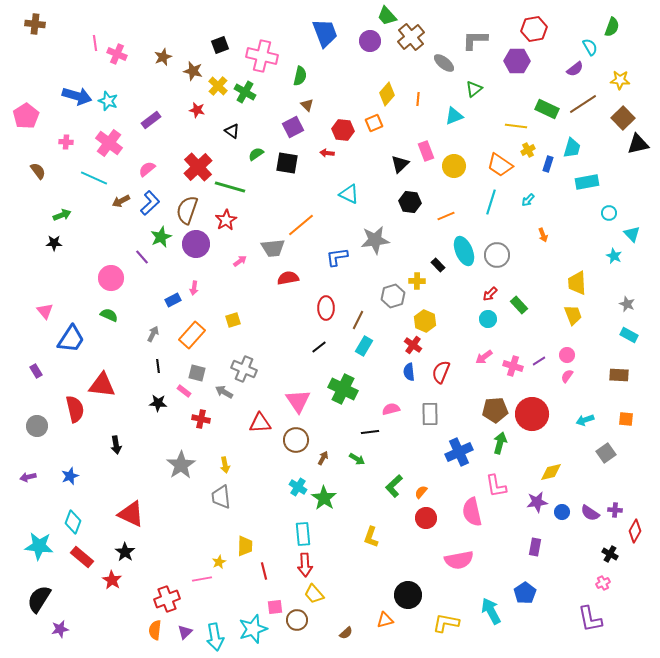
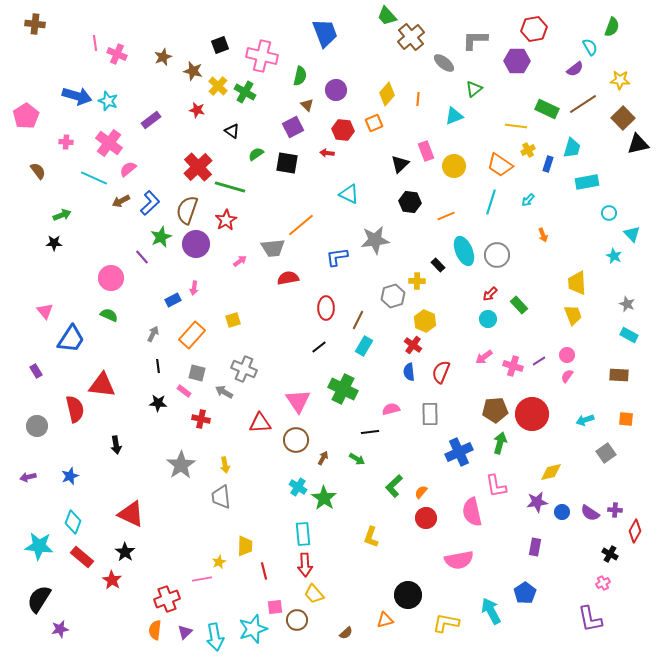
purple circle at (370, 41): moved 34 px left, 49 px down
pink semicircle at (147, 169): moved 19 px left
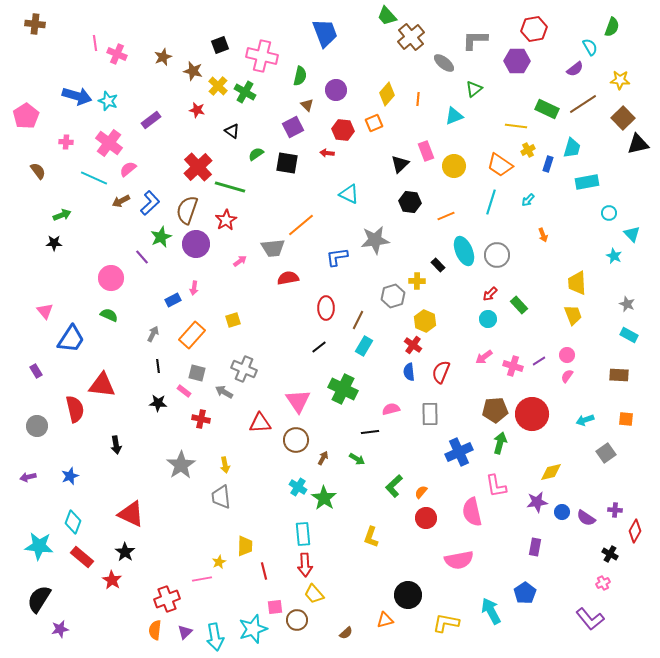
purple semicircle at (590, 513): moved 4 px left, 5 px down
purple L-shape at (590, 619): rotated 28 degrees counterclockwise
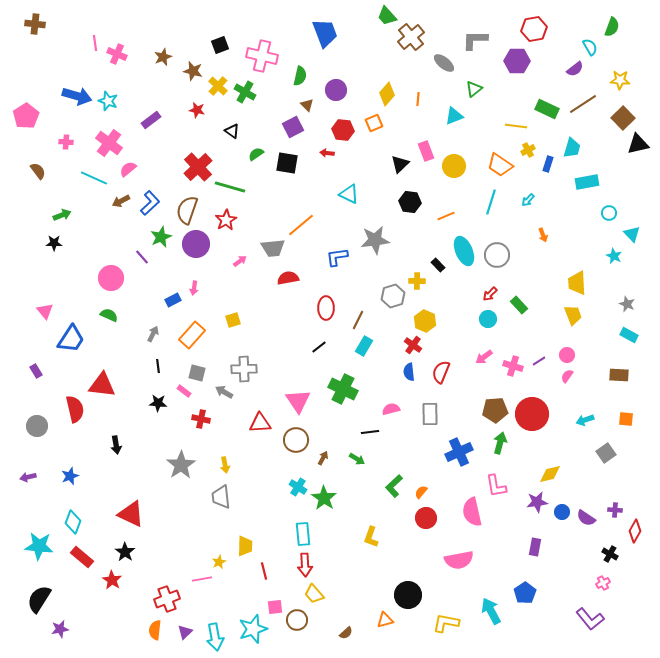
gray cross at (244, 369): rotated 25 degrees counterclockwise
yellow diamond at (551, 472): moved 1 px left, 2 px down
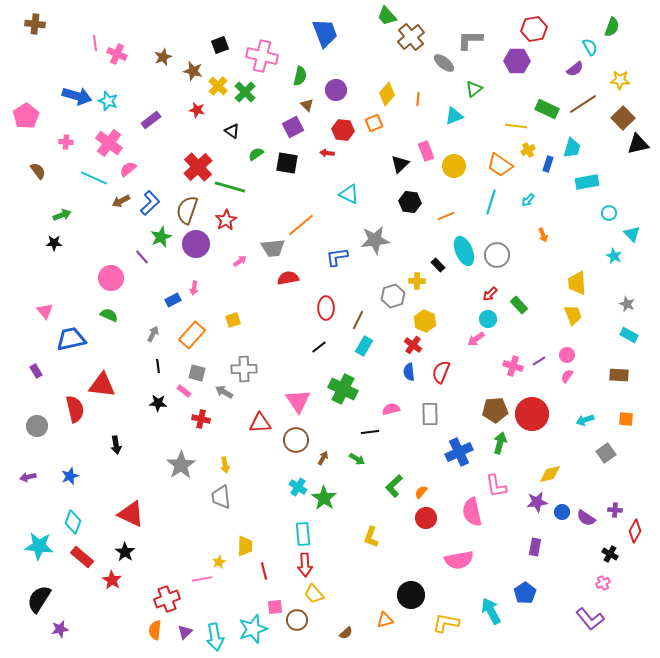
gray L-shape at (475, 40): moved 5 px left
green cross at (245, 92): rotated 15 degrees clockwise
blue trapezoid at (71, 339): rotated 136 degrees counterclockwise
pink arrow at (484, 357): moved 8 px left, 18 px up
black circle at (408, 595): moved 3 px right
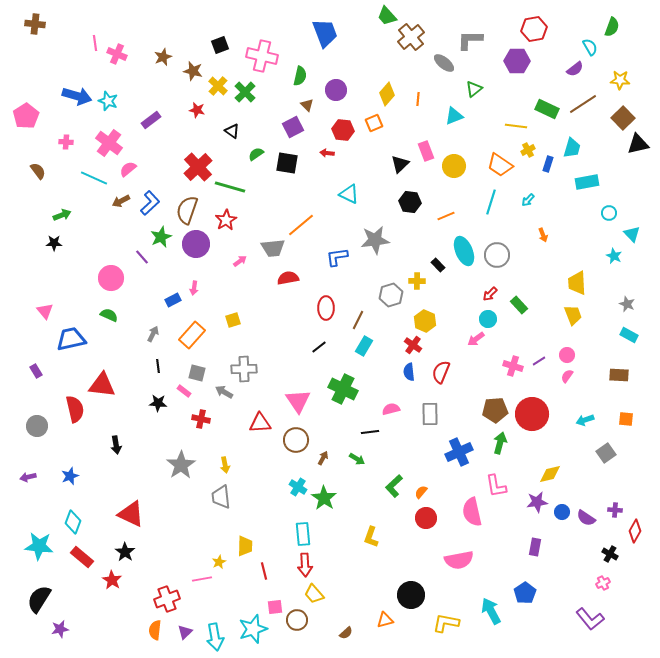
gray hexagon at (393, 296): moved 2 px left, 1 px up
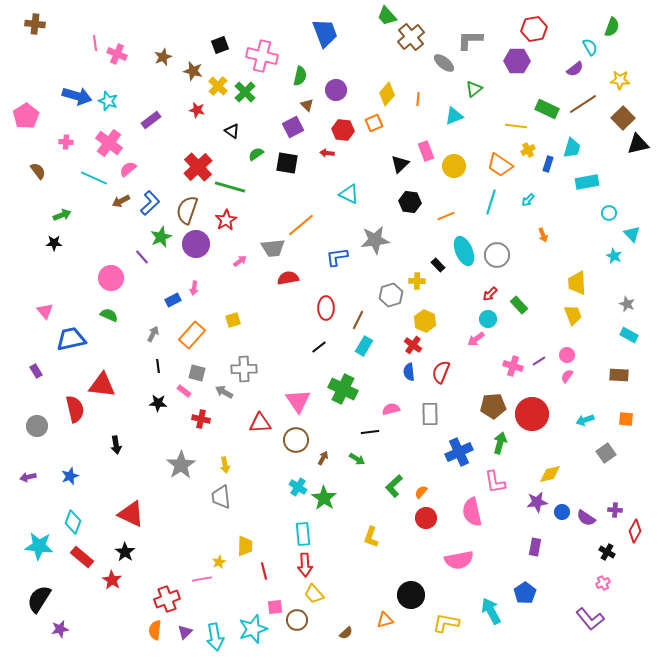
brown pentagon at (495, 410): moved 2 px left, 4 px up
pink L-shape at (496, 486): moved 1 px left, 4 px up
black cross at (610, 554): moved 3 px left, 2 px up
